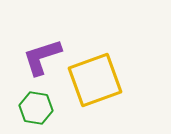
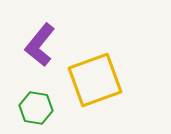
purple L-shape: moved 2 px left, 12 px up; rotated 33 degrees counterclockwise
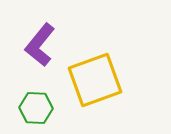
green hexagon: rotated 8 degrees counterclockwise
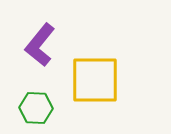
yellow square: rotated 20 degrees clockwise
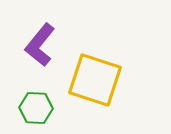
yellow square: rotated 18 degrees clockwise
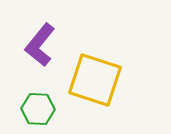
green hexagon: moved 2 px right, 1 px down
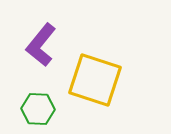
purple L-shape: moved 1 px right
